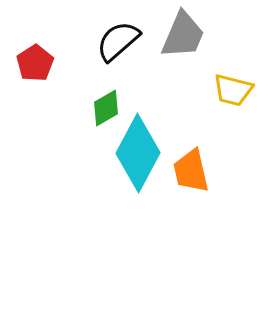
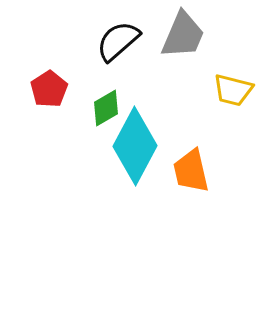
red pentagon: moved 14 px right, 26 px down
cyan diamond: moved 3 px left, 7 px up
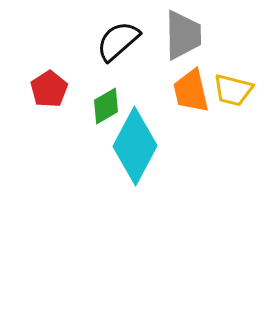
gray trapezoid: rotated 24 degrees counterclockwise
green diamond: moved 2 px up
orange trapezoid: moved 80 px up
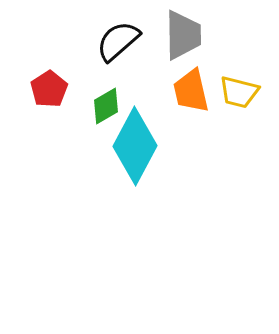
yellow trapezoid: moved 6 px right, 2 px down
